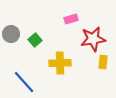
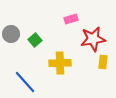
blue line: moved 1 px right
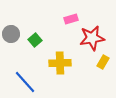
red star: moved 1 px left, 1 px up
yellow rectangle: rotated 24 degrees clockwise
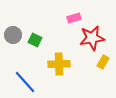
pink rectangle: moved 3 px right, 1 px up
gray circle: moved 2 px right, 1 px down
green square: rotated 24 degrees counterclockwise
yellow cross: moved 1 px left, 1 px down
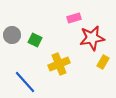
gray circle: moved 1 px left
yellow cross: rotated 20 degrees counterclockwise
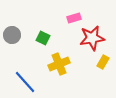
green square: moved 8 px right, 2 px up
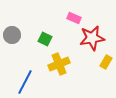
pink rectangle: rotated 40 degrees clockwise
green square: moved 2 px right, 1 px down
yellow rectangle: moved 3 px right
blue line: rotated 70 degrees clockwise
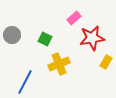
pink rectangle: rotated 64 degrees counterclockwise
